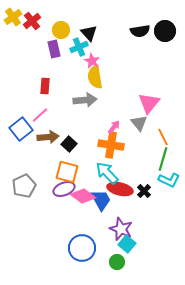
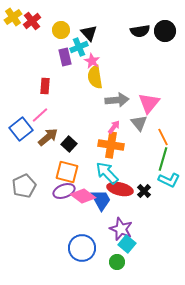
purple rectangle: moved 11 px right, 8 px down
gray arrow: moved 32 px right
brown arrow: rotated 35 degrees counterclockwise
purple ellipse: moved 2 px down
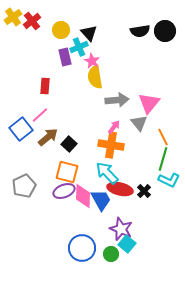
pink diamond: rotated 55 degrees clockwise
green circle: moved 6 px left, 8 px up
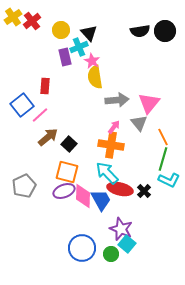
blue square: moved 1 px right, 24 px up
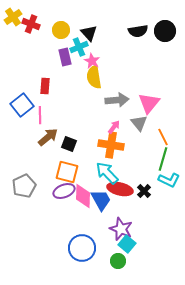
red cross: moved 1 px left, 3 px down; rotated 30 degrees counterclockwise
black semicircle: moved 2 px left
yellow semicircle: moved 1 px left
pink line: rotated 48 degrees counterclockwise
black square: rotated 21 degrees counterclockwise
green circle: moved 7 px right, 7 px down
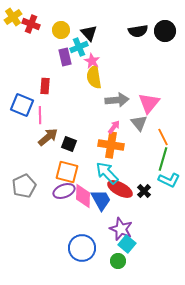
blue square: rotated 30 degrees counterclockwise
red ellipse: rotated 15 degrees clockwise
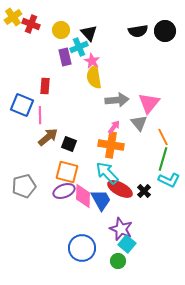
gray pentagon: rotated 10 degrees clockwise
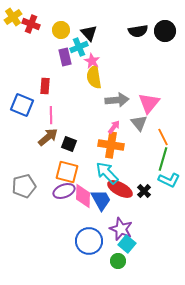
pink line: moved 11 px right
blue circle: moved 7 px right, 7 px up
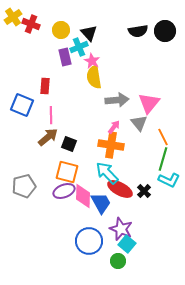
blue trapezoid: moved 3 px down
